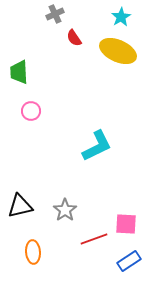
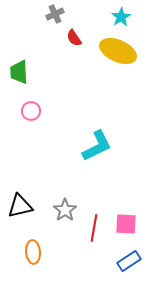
red line: moved 11 px up; rotated 60 degrees counterclockwise
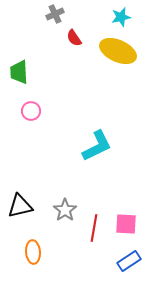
cyan star: rotated 18 degrees clockwise
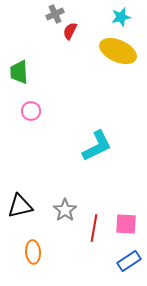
red semicircle: moved 4 px left, 7 px up; rotated 60 degrees clockwise
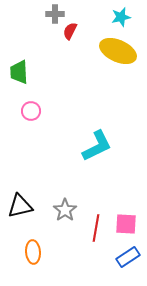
gray cross: rotated 24 degrees clockwise
red line: moved 2 px right
blue rectangle: moved 1 px left, 4 px up
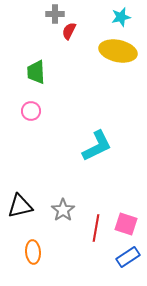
red semicircle: moved 1 px left
yellow ellipse: rotated 12 degrees counterclockwise
green trapezoid: moved 17 px right
gray star: moved 2 px left
pink square: rotated 15 degrees clockwise
